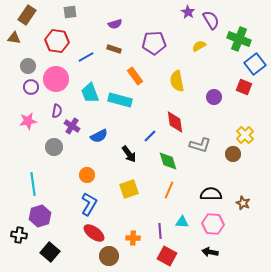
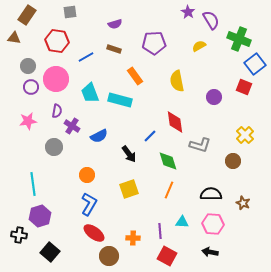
brown circle at (233, 154): moved 7 px down
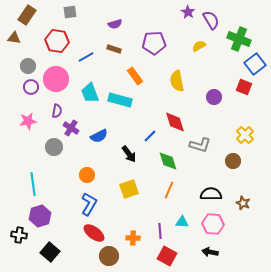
red diamond at (175, 122): rotated 10 degrees counterclockwise
purple cross at (72, 126): moved 1 px left, 2 px down
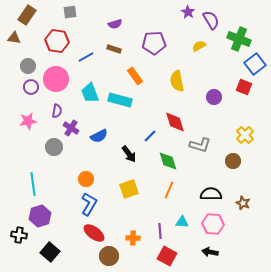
orange circle at (87, 175): moved 1 px left, 4 px down
